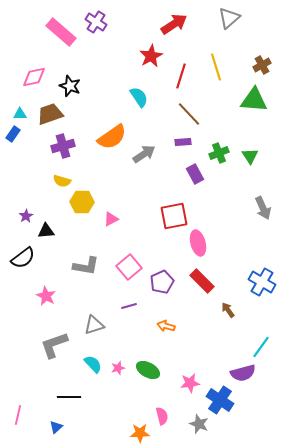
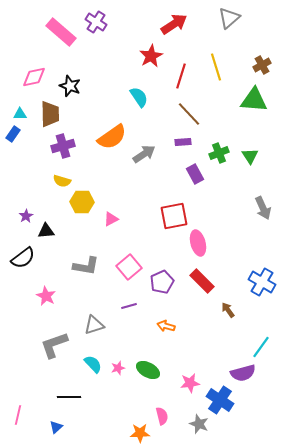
brown trapezoid at (50, 114): rotated 108 degrees clockwise
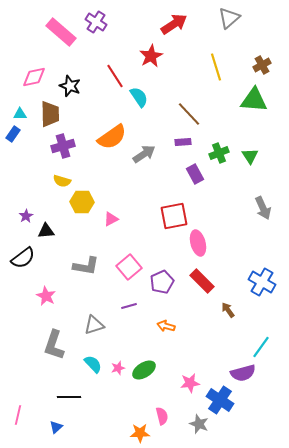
red line at (181, 76): moved 66 px left; rotated 50 degrees counterclockwise
gray L-shape at (54, 345): rotated 52 degrees counterclockwise
green ellipse at (148, 370): moved 4 px left; rotated 60 degrees counterclockwise
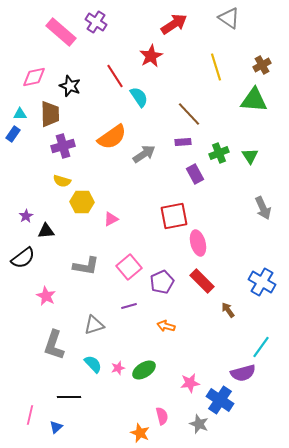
gray triangle at (229, 18): rotated 45 degrees counterclockwise
pink line at (18, 415): moved 12 px right
orange star at (140, 433): rotated 24 degrees clockwise
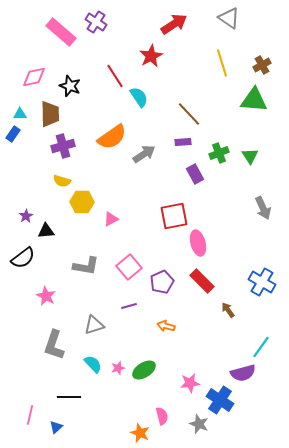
yellow line at (216, 67): moved 6 px right, 4 px up
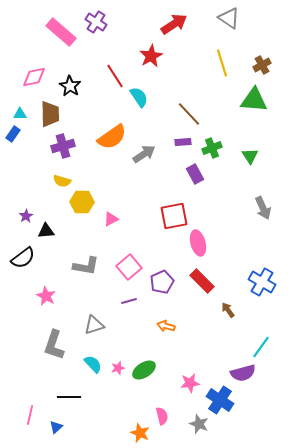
black star at (70, 86): rotated 10 degrees clockwise
green cross at (219, 153): moved 7 px left, 5 px up
purple line at (129, 306): moved 5 px up
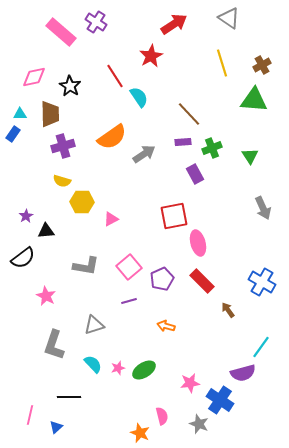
purple pentagon at (162, 282): moved 3 px up
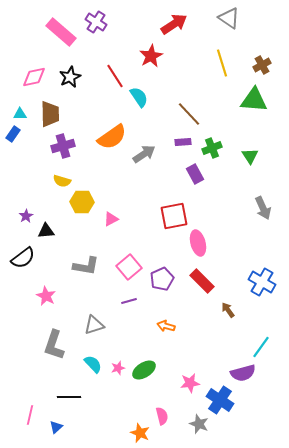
black star at (70, 86): moved 9 px up; rotated 15 degrees clockwise
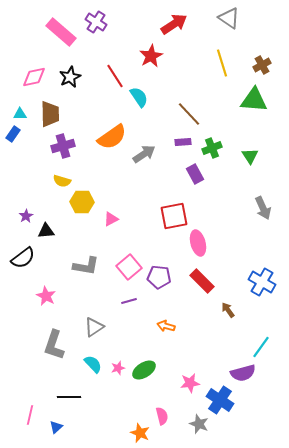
purple pentagon at (162, 279): moved 3 px left, 2 px up; rotated 30 degrees clockwise
gray triangle at (94, 325): moved 2 px down; rotated 15 degrees counterclockwise
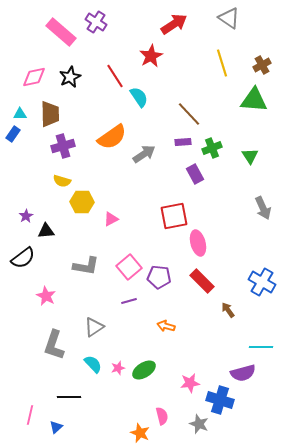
cyan line at (261, 347): rotated 55 degrees clockwise
blue cross at (220, 400): rotated 16 degrees counterclockwise
